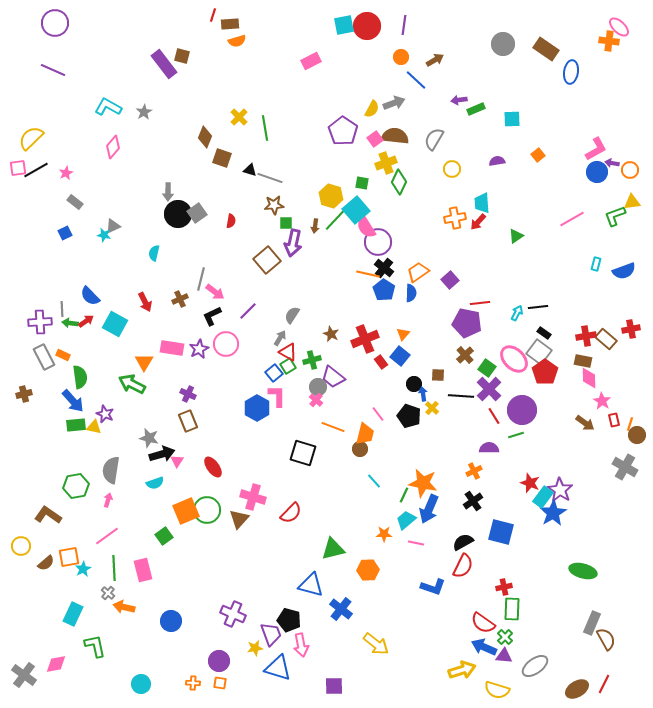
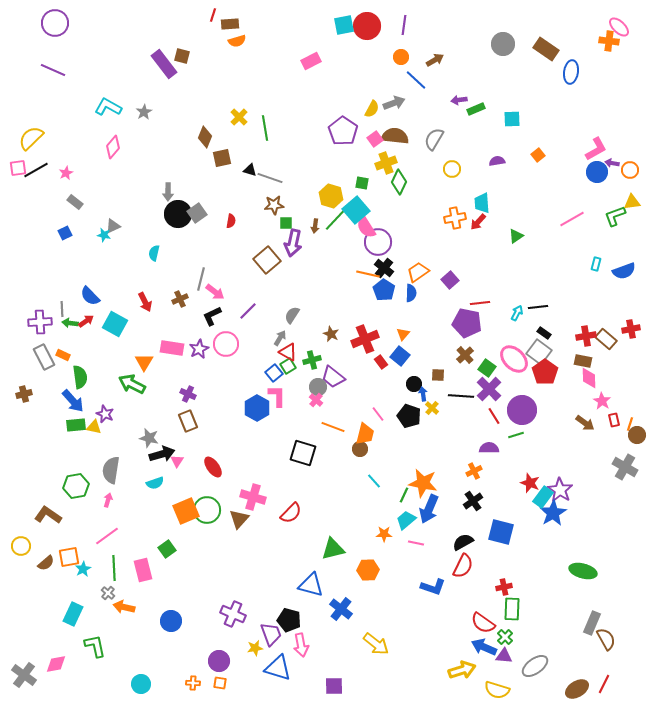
brown square at (222, 158): rotated 30 degrees counterclockwise
green square at (164, 536): moved 3 px right, 13 px down
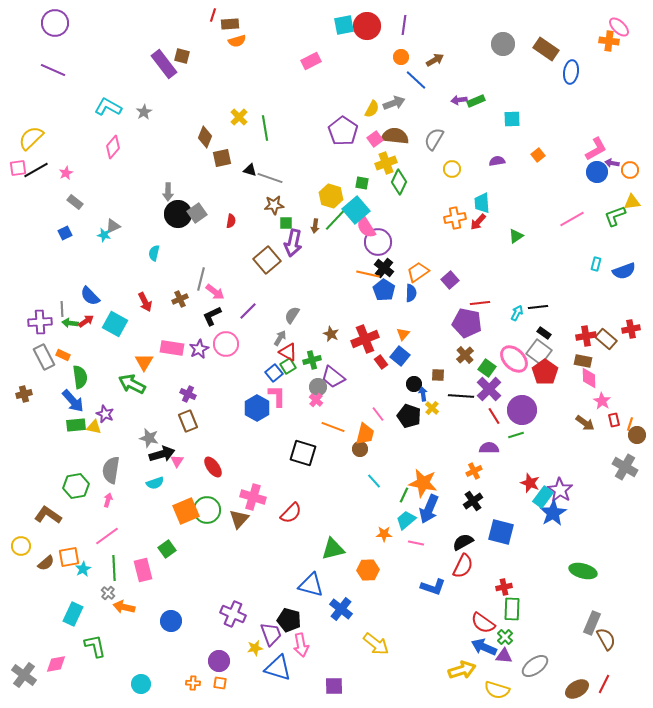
green rectangle at (476, 109): moved 8 px up
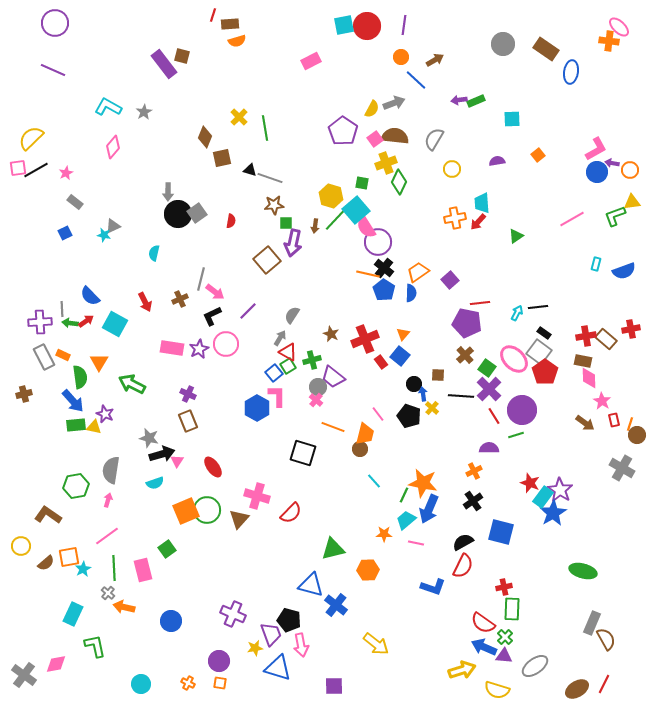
orange triangle at (144, 362): moved 45 px left
gray cross at (625, 467): moved 3 px left, 1 px down
pink cross at (253, 497): moved 4 px right, 1 px up
blue cross at (341, 609): moved 5 px left, 4 px up
orange cross at (193, 683): moved 5 px left; rotated 24 degrees clockwise
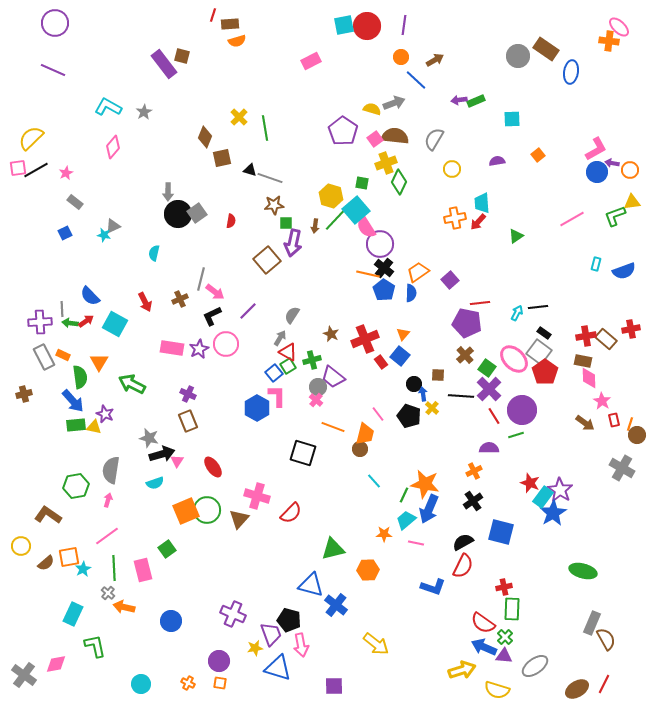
gray circle at (503, 44): moved 15 px right, 12 px down
yellow semicircle at (372, 109): rotated 102 degrees counterclockwise
purple circle at (378, 242): moved 2 px right, 2 px down
orange star at (423, 483): moved 2 px right, 1 px down
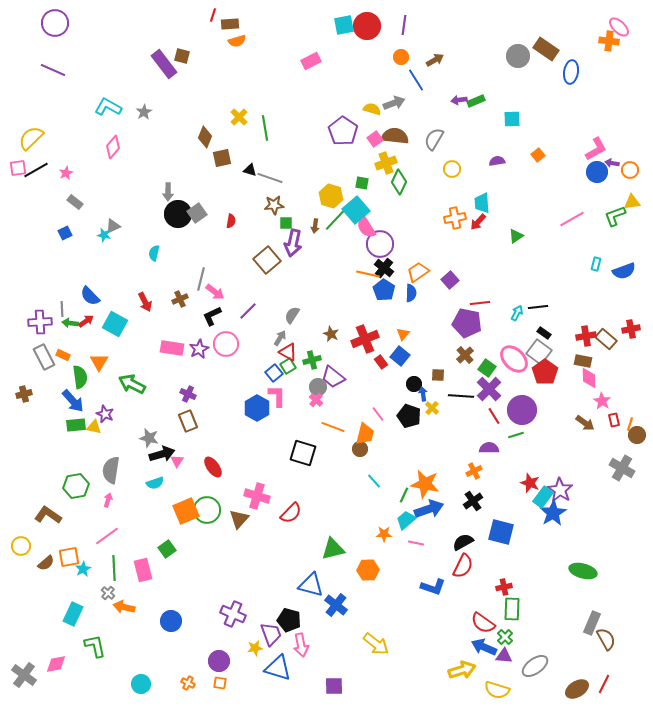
blue line at (416, 80): rotated 15 degrees clockwise
blue arrow at (429, 509): rotated 132 degrees counterclockwise
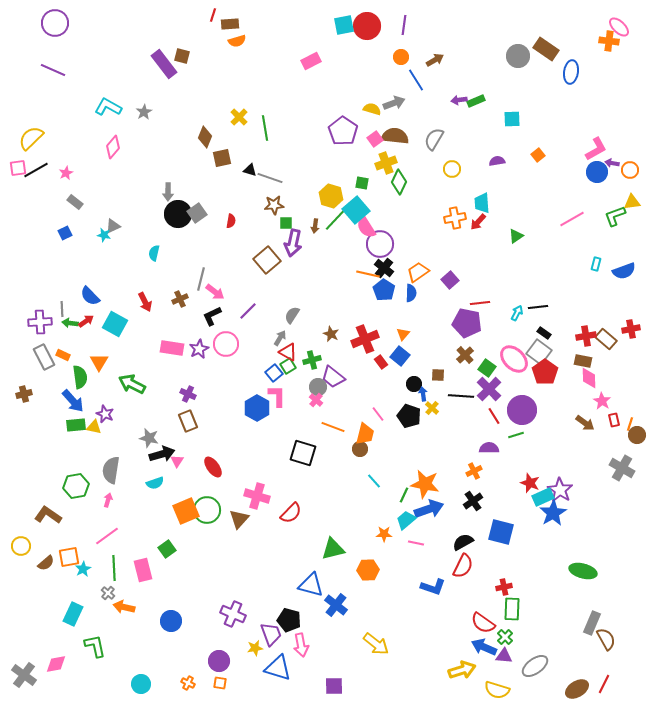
cyan rectangle at (543, 497): rotated 30 degrees clockwise
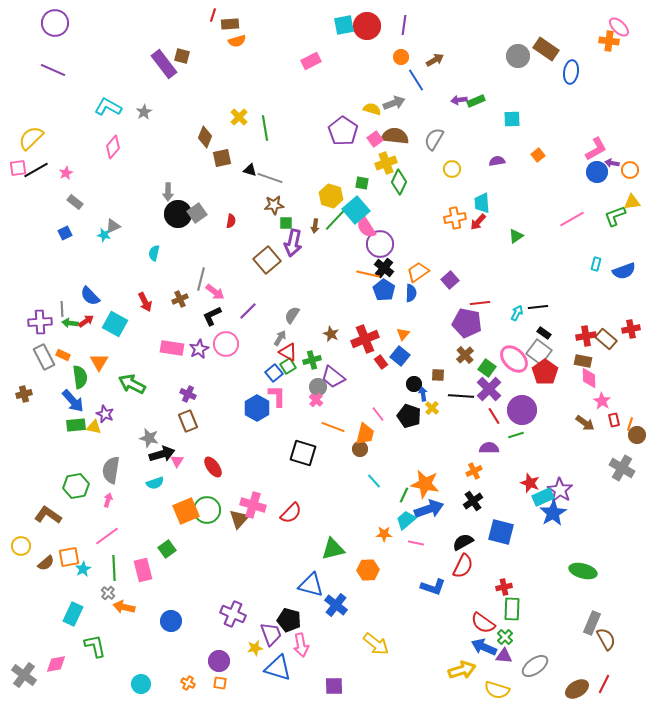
pink cross at (257, 496): moved 4 px left, 9 px down
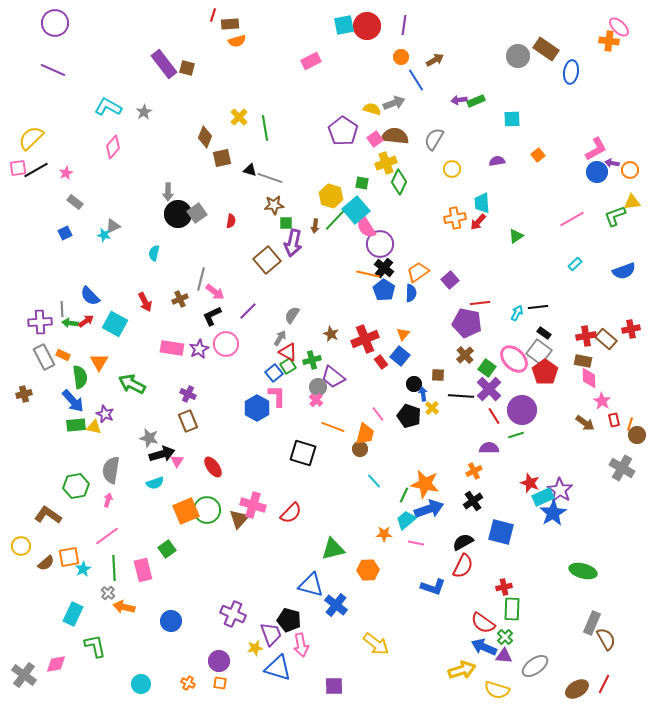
brown square at (182, 56): moved 5 px right, 12 px down
cyan rectangle at (596, 264): moved 21 px left; rotated 32 degrees clockwise
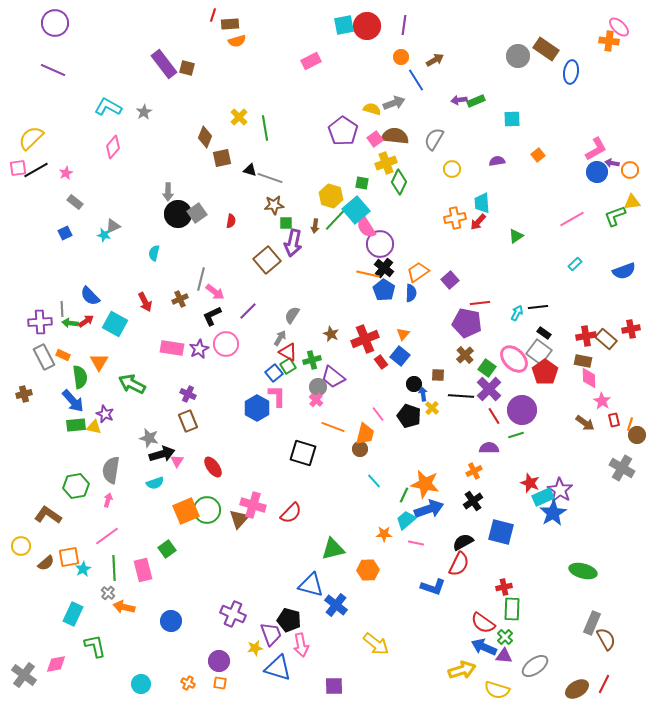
red semicircle at (463, 566): moved 4 px left, 2 px up
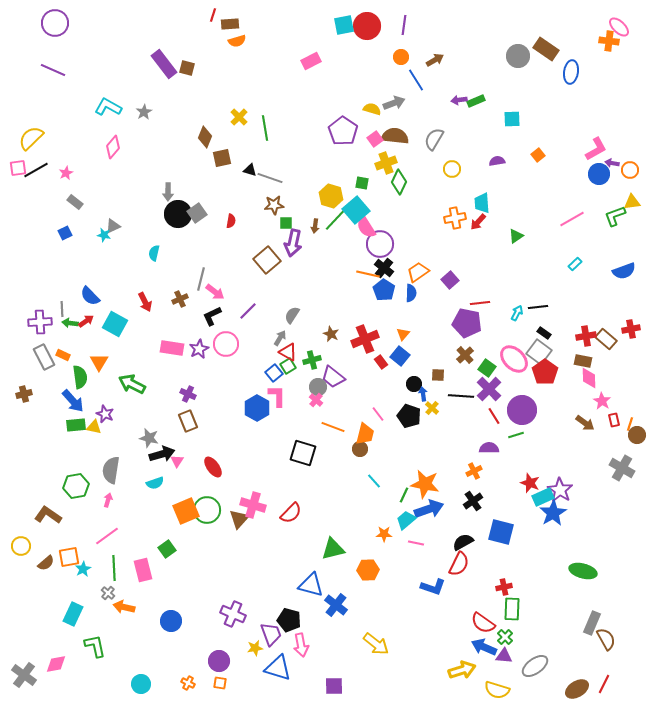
blue circle at (597, 172): moved 2 px right, 2 px down
